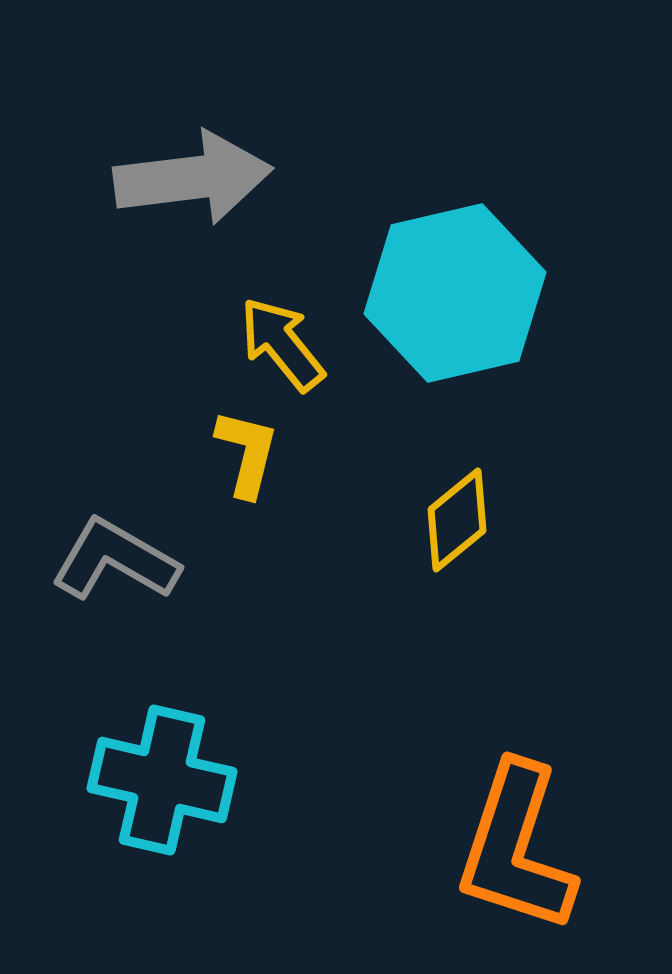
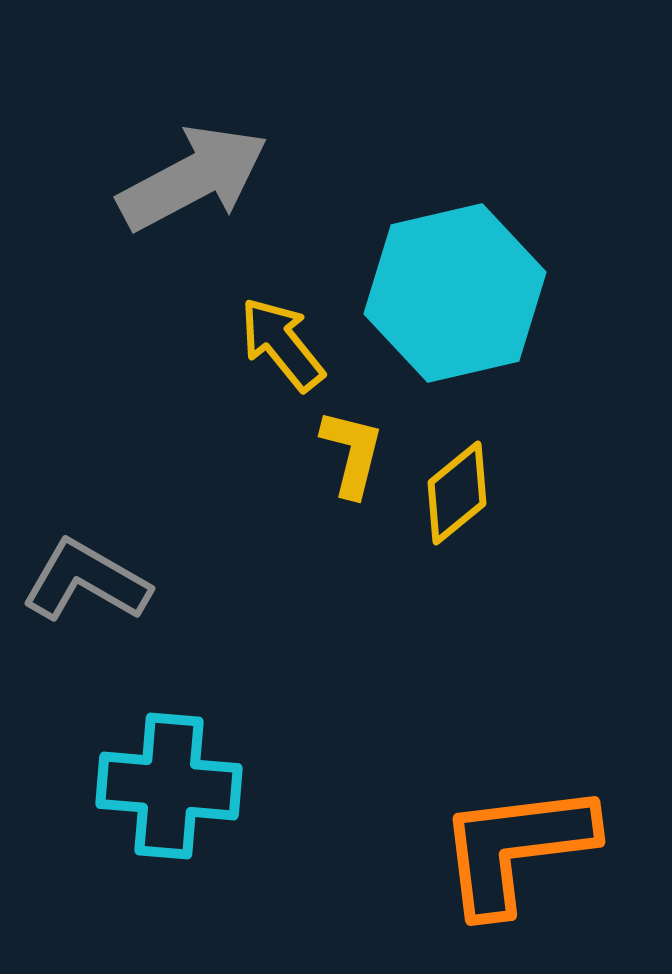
gray arrow: rotated 21 degrees counterclockwise
yellow L-shape: moved 105 px right
yellow diamond: moved 27 px up
gray L-shape: moved 29 px left, 21 px down
cyan cross: moved 7 px right, 6 px down; rotated 8 degrees counterclockwise
orange L-shape: rotated 65 degrees clockwise
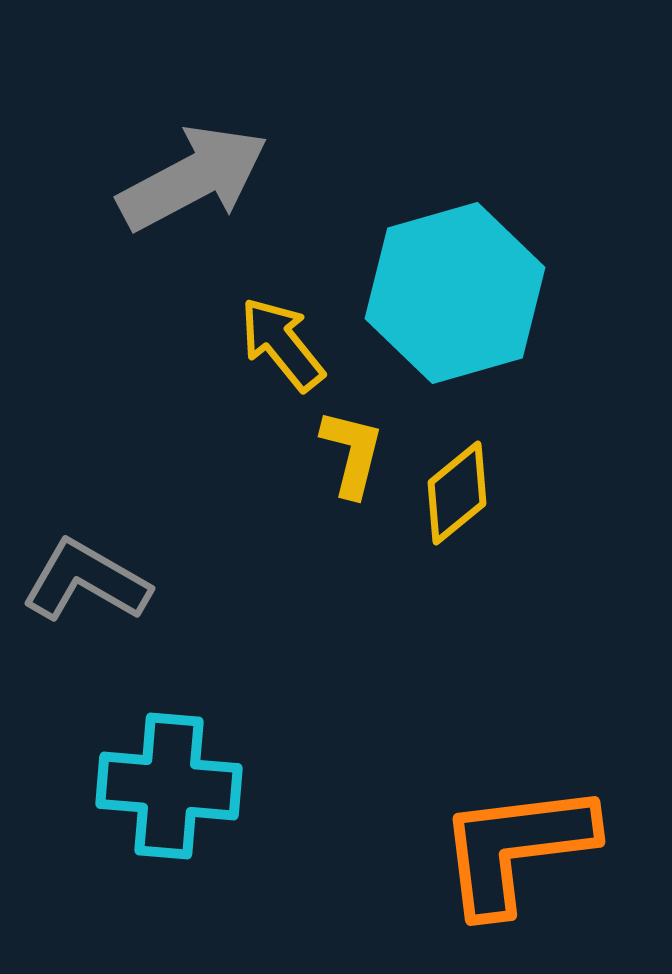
cyan hexagon: rotated 3 degrees counterclockwise
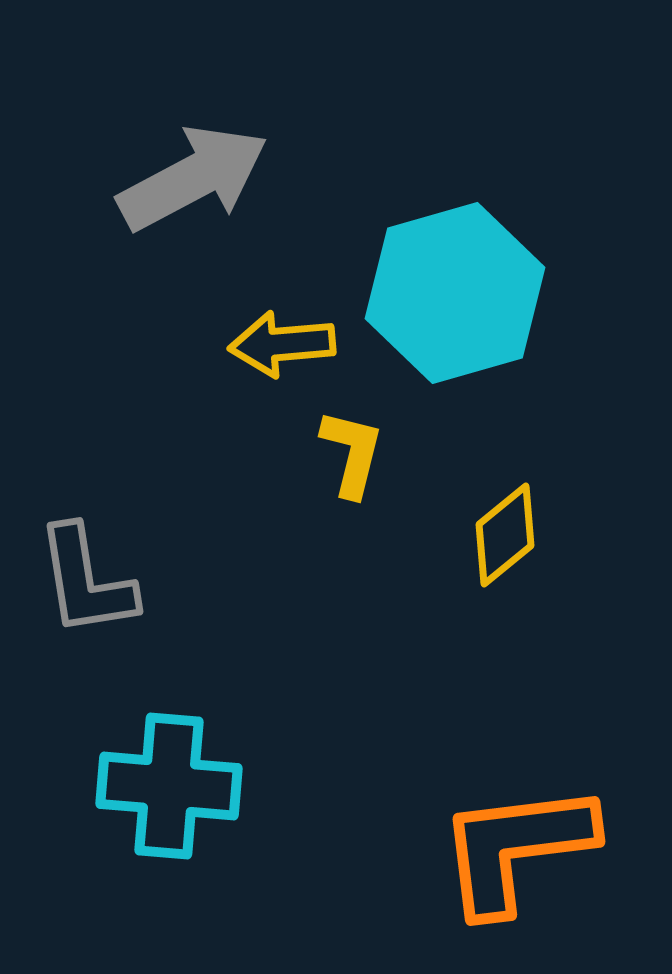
yellow arrow: rotated 56 degrees counterclockwise
yellow diamond: moved 48 px right, 42 px down
gray L-shape: rotated 129 degrees counterclockwise
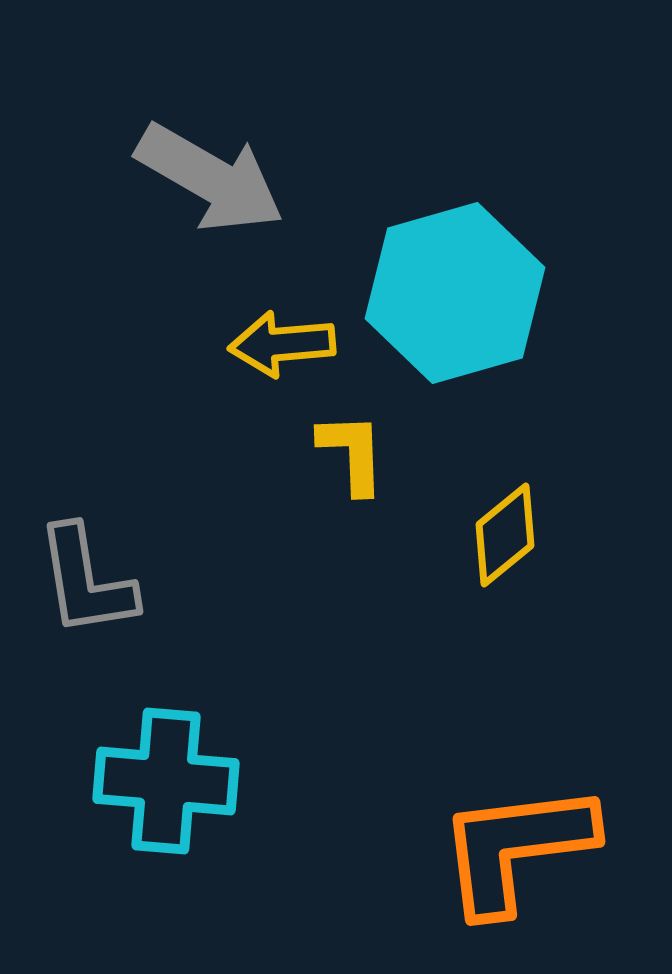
gray arrow: moved 17 px right; rotated 58 degrees clockwise
yellow L-shape: rotated 16 degrees counterclockwise
cyan cross: moved 3 px left, 5 px up
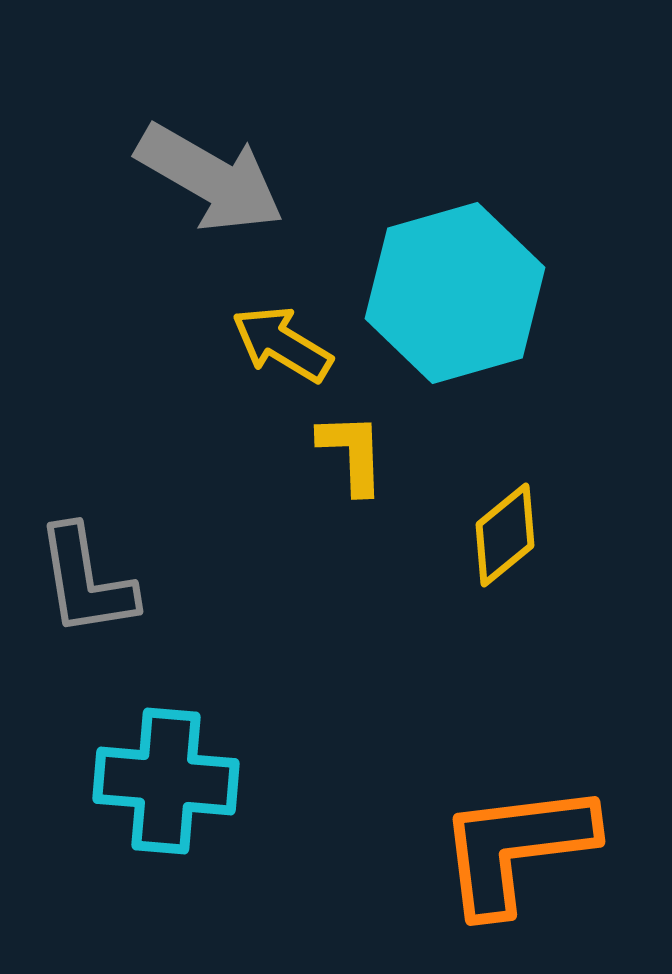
yellow arrow: rotated 36 degrees clockwise
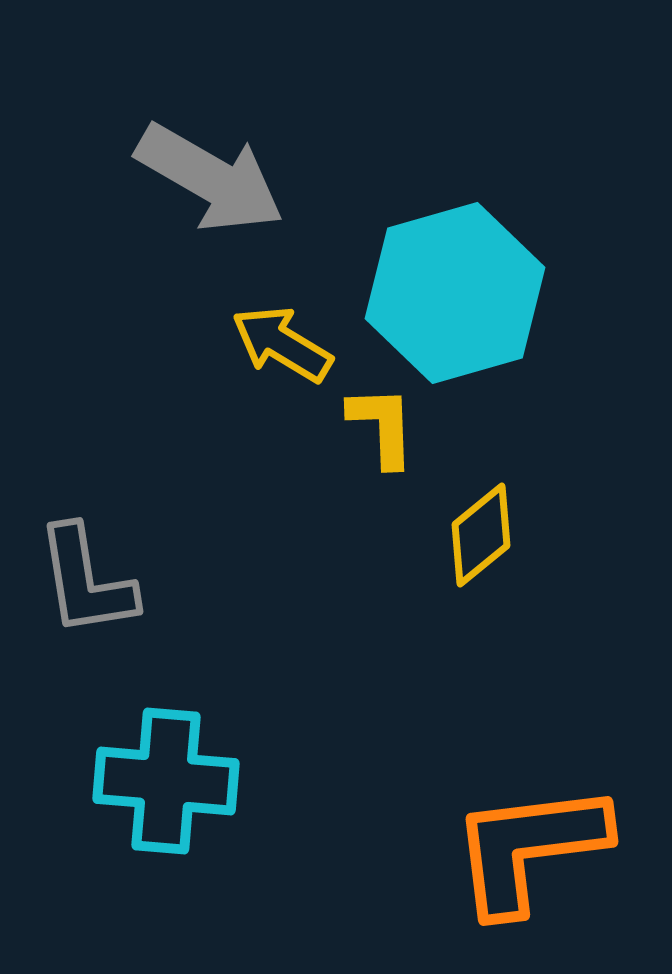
yellow L-shape: moved 30 px right, 27 px up
yellow diamond: moved 24 px left
orange L-shape: moved 13 px right
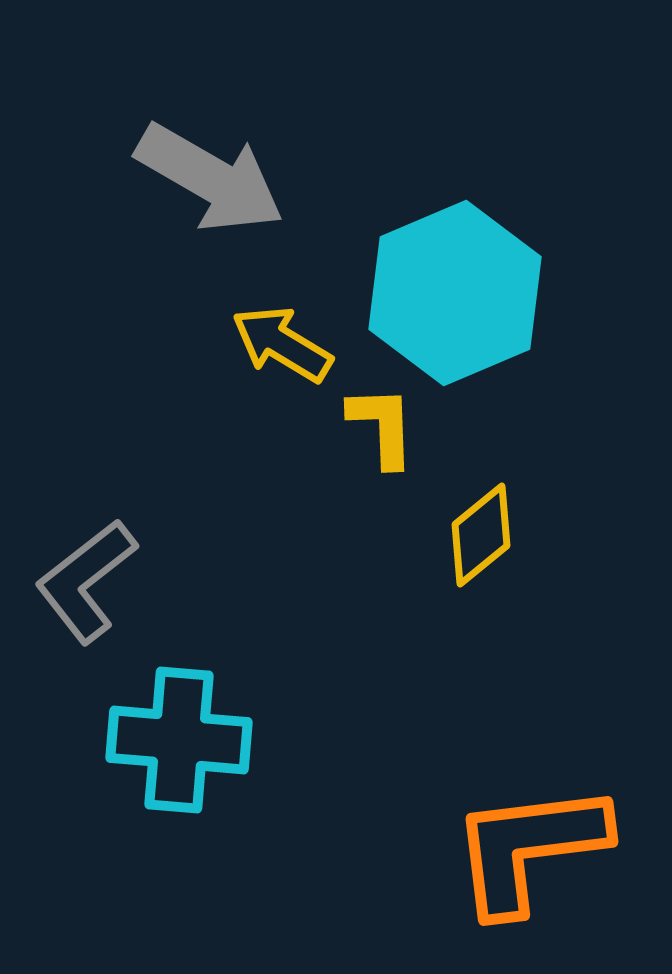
cyan hexagon: rotated 7 degrees counterclockwise
gray L-shape: rotated 61 degrees clockwise
cyan cross: moved 13 px right, 41 px up
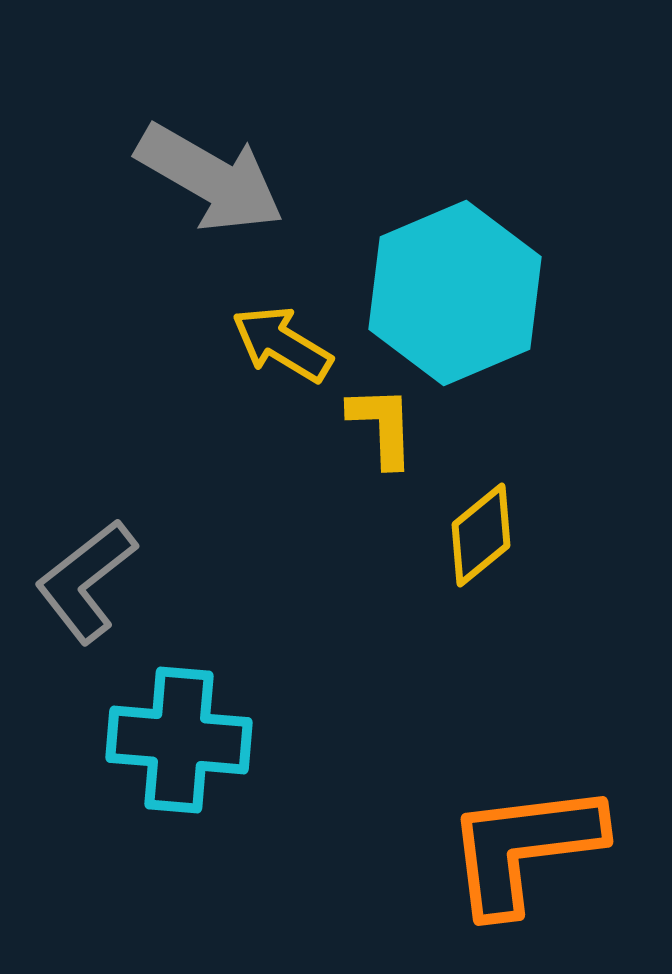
orange L-shape: moved 5 px left
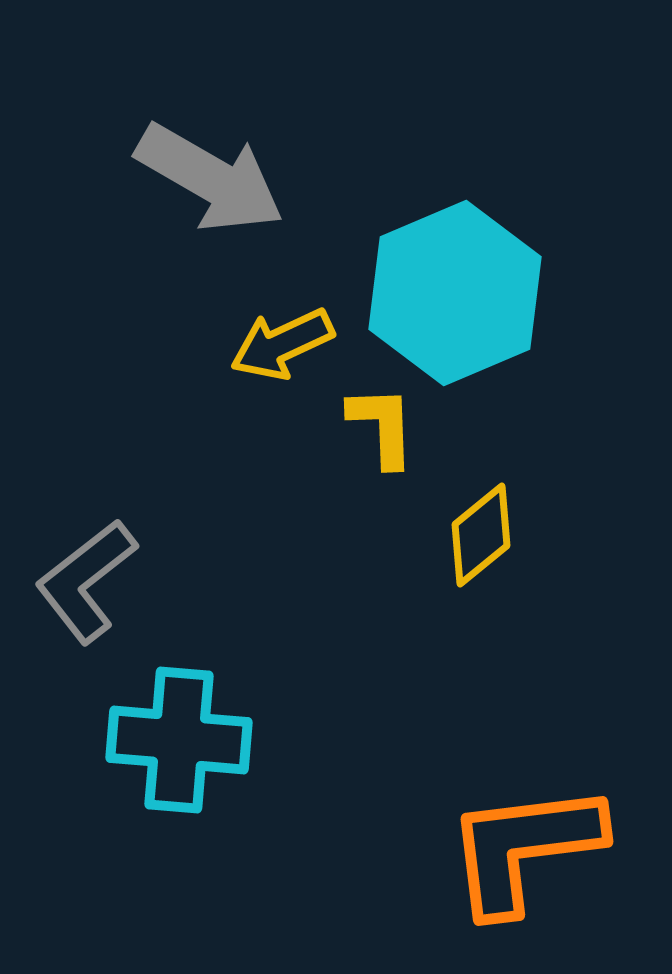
yellow arrow: rotated 56 degrees counterclockwise
